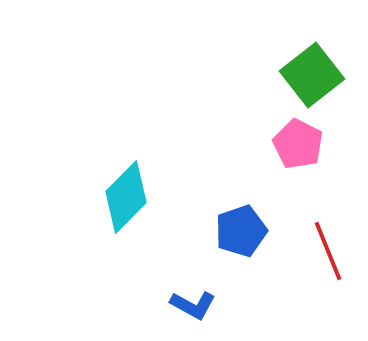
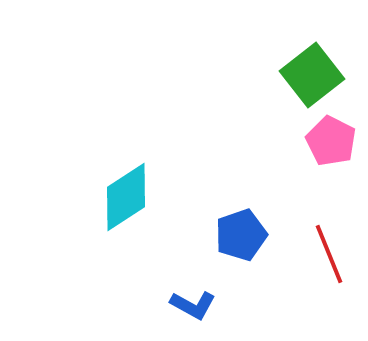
pink pentagon: moved 33 px right, 3 px up
cyan diamond: rotated 12 degrees clockwise
blue pentagon: moved 4 px down
red line: moved 1 px right, 3 px down
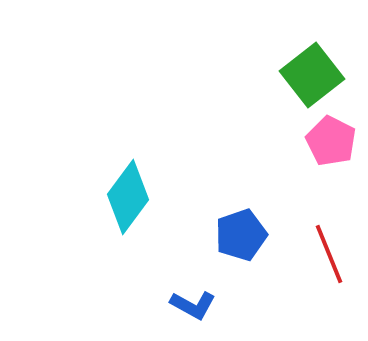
cyan diamond: moved 2 px right; rotated 20 degrees counterclockwise
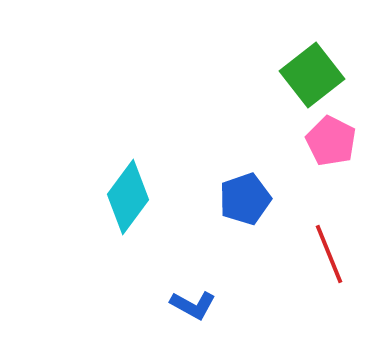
blue pentagon: moved 4 px right, 36 px up
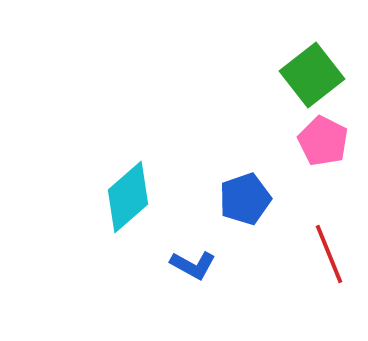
pink pentagon: moved 8 px left
cyan diamond: rotated 12 degrees clockwise
blue L-shape: moved 40 px up
